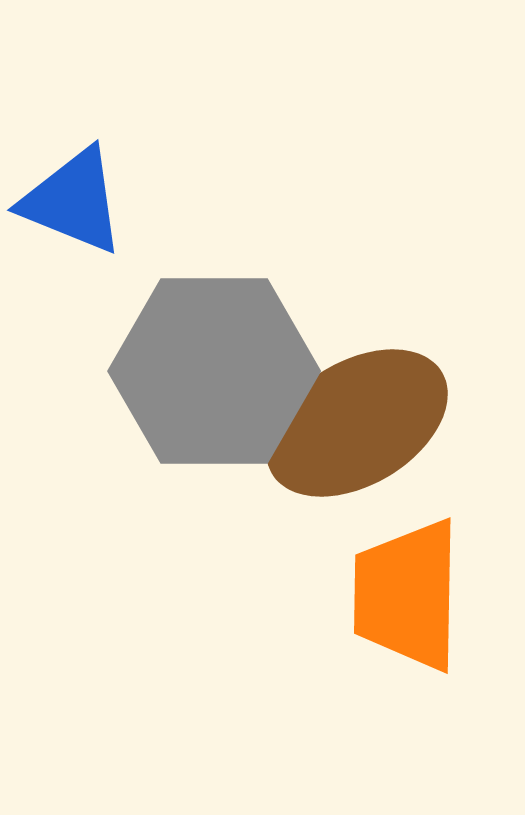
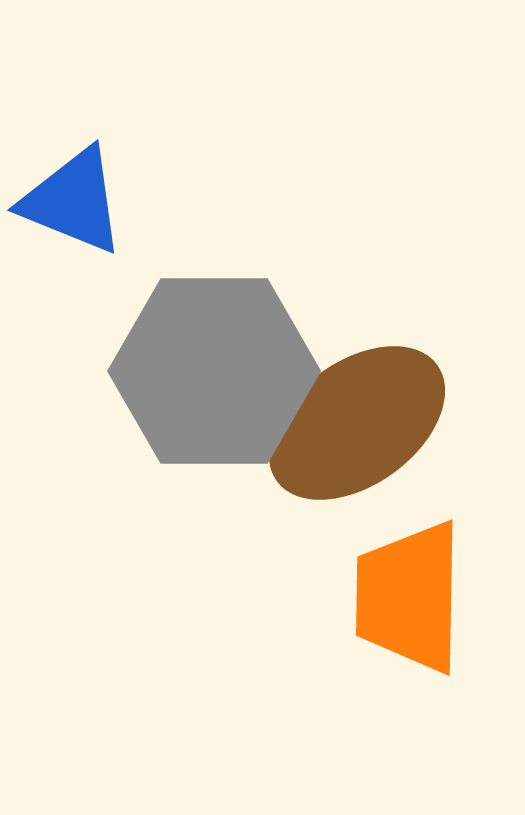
brown ellipse: rotated 5 degrees counterclockwise
orange trapezoid: moved 2 px right, 2 px down
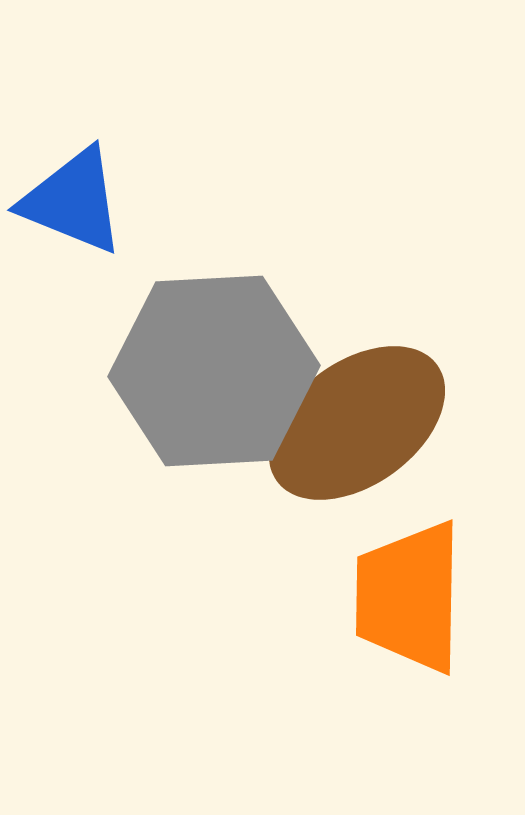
gray hexagon: rotated 3 degrees counterclockwise
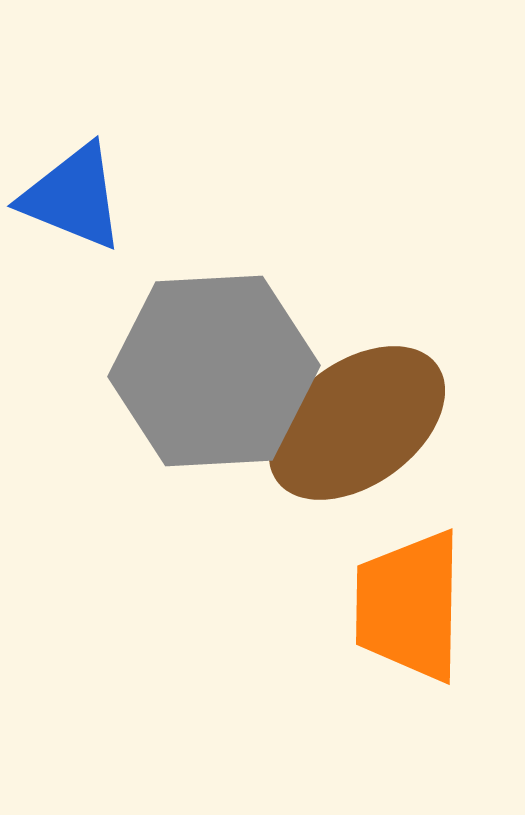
blue triangle: moved 4 px up
orange trapezoid: moved 9 px down
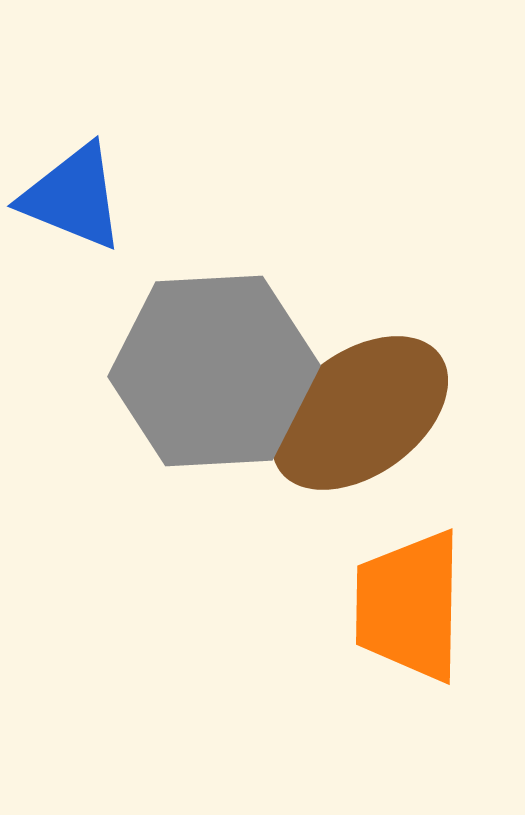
brown ellipse: moved 3 px right, 10 px up
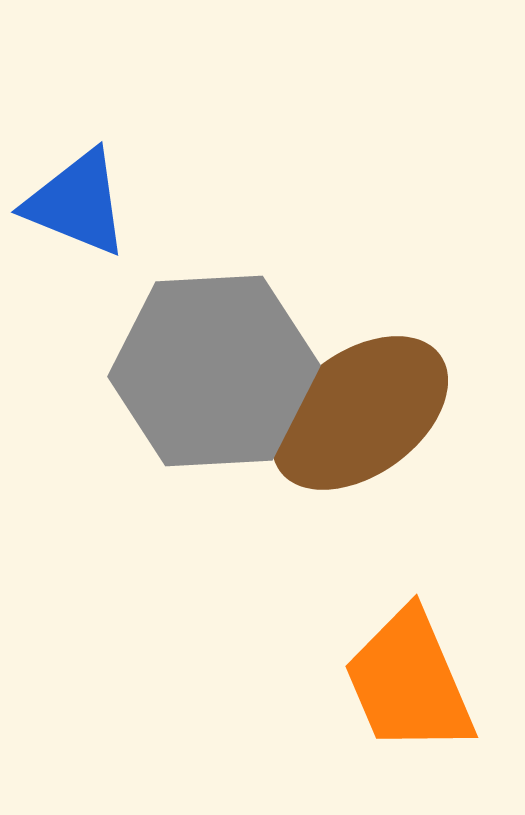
blue triangle: moved 4 px right, 6 px down
orange trapezoid: moved 76 px down; rotated 24 degrees counterclockwise
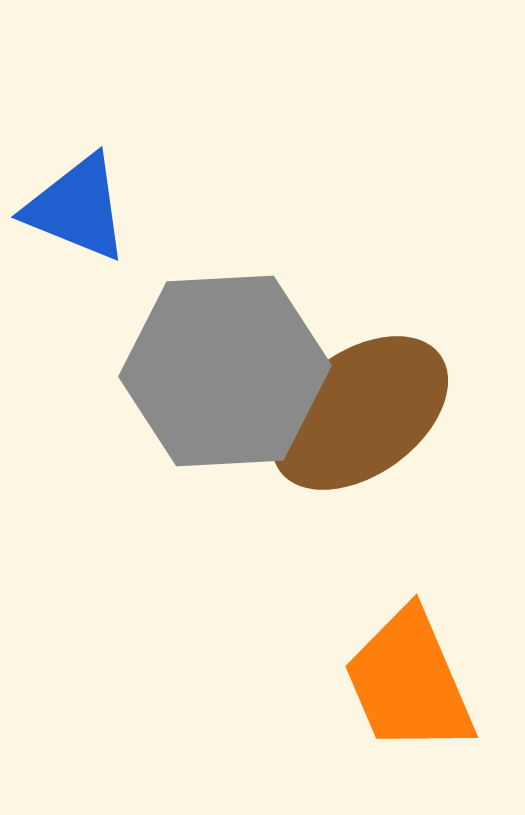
blue triangle: moved 5 px down
gray hexagon: moved 11 px right
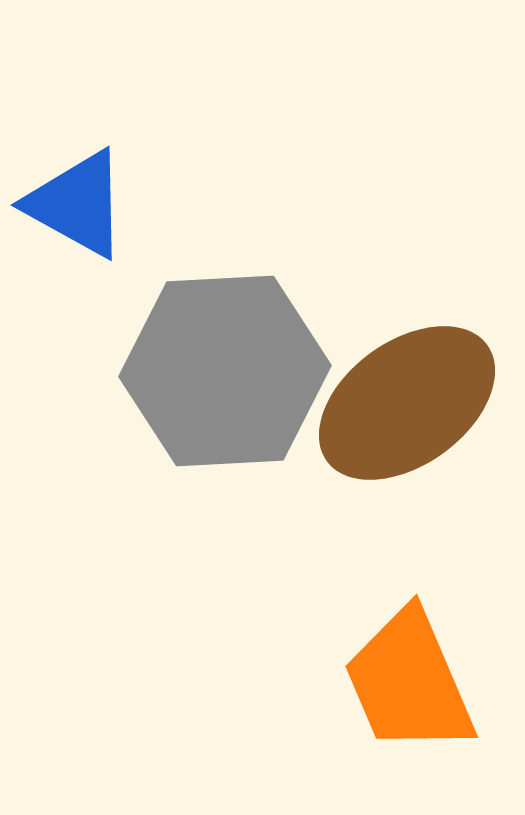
blue triangle: moved 4 px up; rotated 7 degrees clockwise
brown ellipse: moved 47 px right, 10 px up
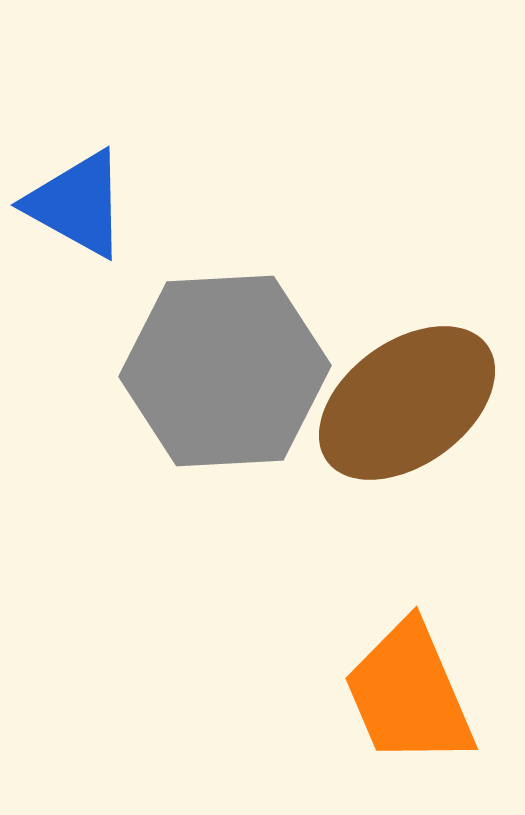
orange trapezoid: moved 12 px down
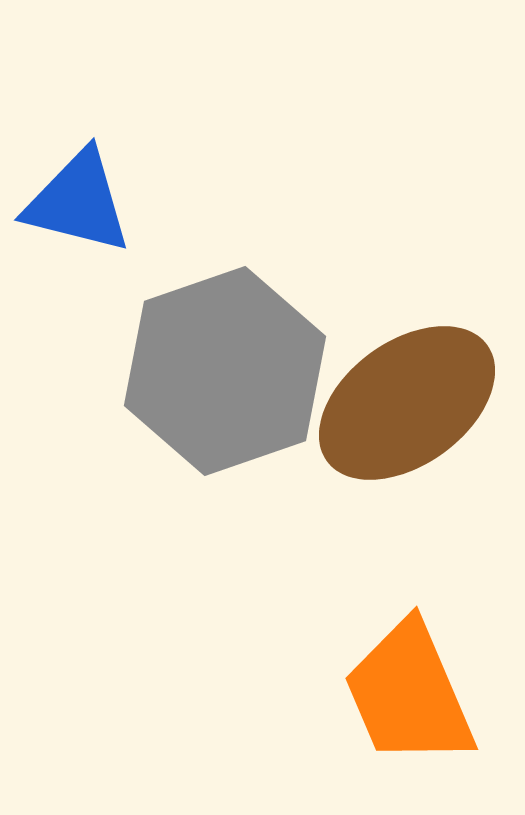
blue triangle: moved 1 px right, 2 px up; rotated 15 degrees counterclockwise
gray hexagon: rotated 16 degrees counterclockwise
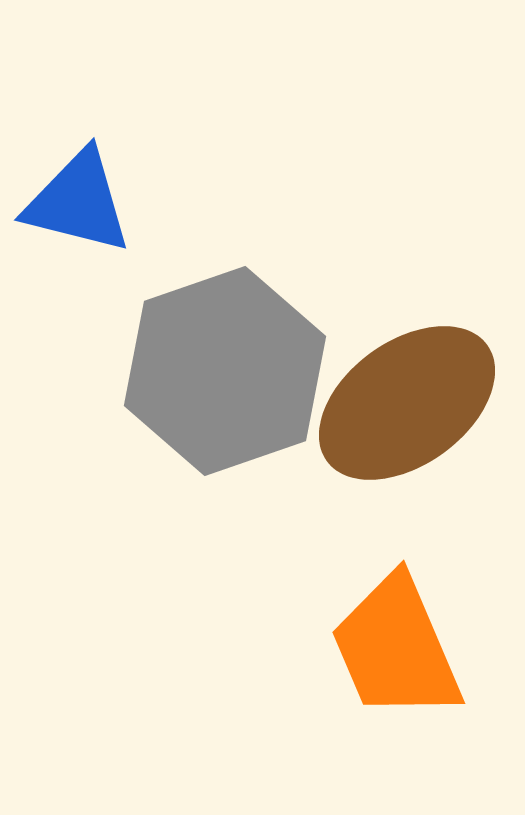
orange trapezoid: moved 13 px left, 46 px up
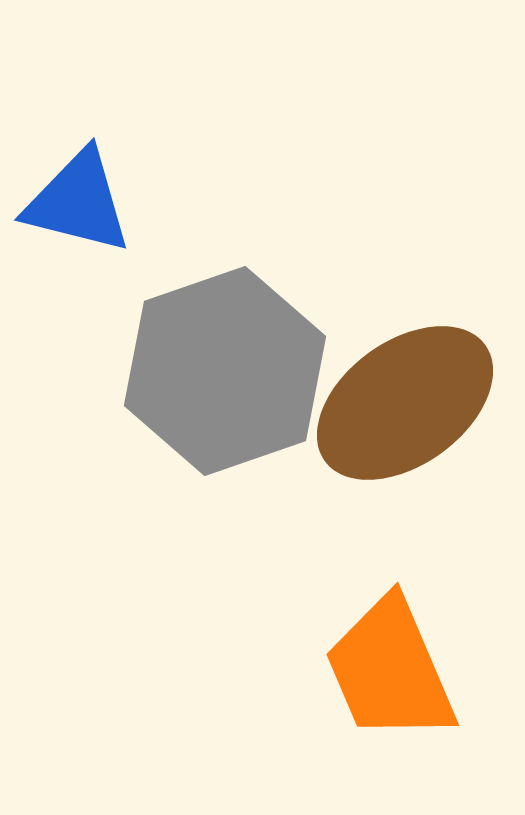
brown ellipse: moved 2 px left
orange trapezoid: moved 6 px left, 22 px down
